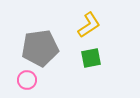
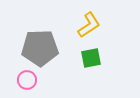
gray pentagon: rotated 6 degrees clockwise
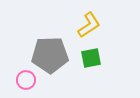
gray pentagon: moved 10 px right, 7 px down
pink circle: moved 1 px left
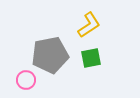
gray pentagon: rotated 9 degrees counterclockwise
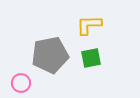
yellow L-shape: rotated 148 degrees counterclockwise
pink circle: moved 5 px left, 3 px down
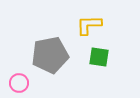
green square: moved 8 px right, 1 px up; rotated 20 degrees clockwise
pink circle: moved 2 px left
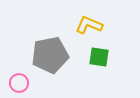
yellow L-shape: rotated 24 degrees clockwise
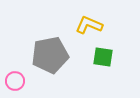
green square: moved 4 px right
pink circle: moved 4 px left, 2 px up
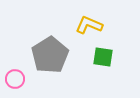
gray pentagon: rotated 21 degrees counterclockwise
pink circle: moved 2 px up
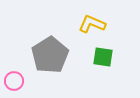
yellow L-shape: moved 3 px right, 1 px up
pink circle: moved 1 px left, 2 px down
